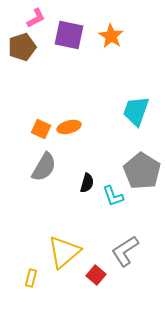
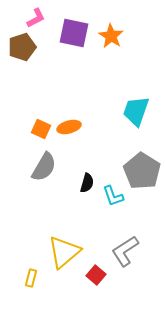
purple square: moved 5 px right, 2 px up
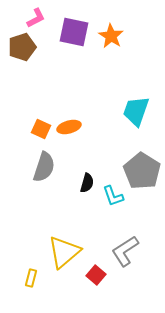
purple square: moved 1 px up
gray semicircle: rotated 12 degrees counterclockwise
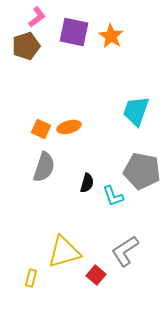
pink L-shape: moved 1 px right, 1 px up; rotated 10 degrees counterclockwise
brown pentagon: moved 4 px right, 1 px up
gray pentagon: rotated 21 degrees counterclockwise
yellow triangle: rotated 24 degrees clockwise
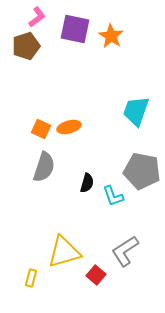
purple square: moved 1 px right, 3 px up
